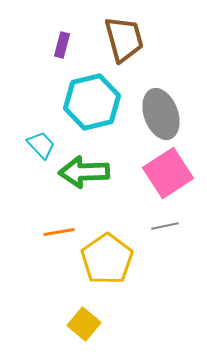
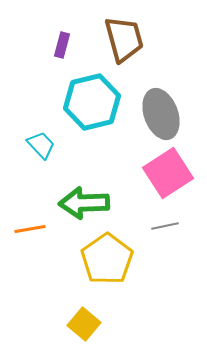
green arrow: moved 31 px down
orange line: moved 29 px left, 3 px up
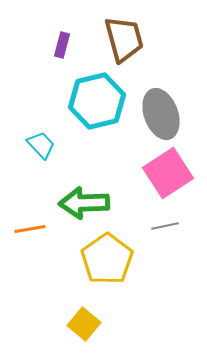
cyan hexagon: moved 5 px right, 1 px up
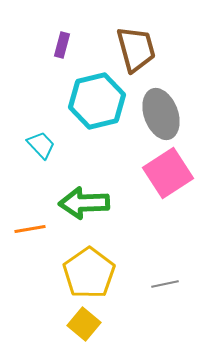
brown trapezoid: moved 12 px right, 10 px down
gray line: moved 58 px down
yellow pentagon: moved 18 px left, 14 px down
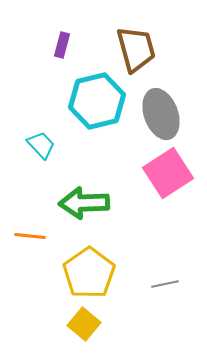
orange line: moved 7 px down; rotated 16 degrees clockwise
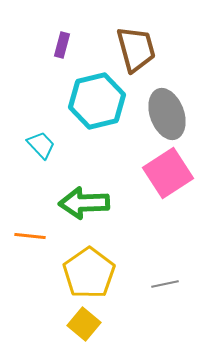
gray ellipse: moved 6 px right
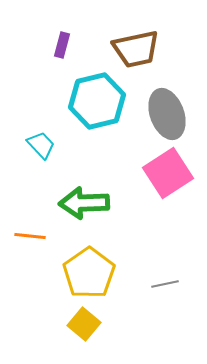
brown trapezoid: rotated 93 degrees clockwise
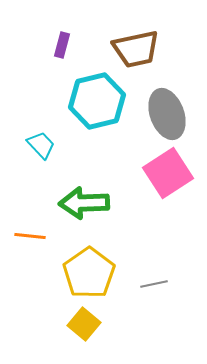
gray line: moved 11 px left
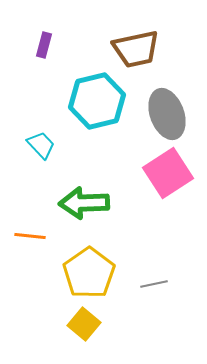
purple rectangle: moved 18 px left
